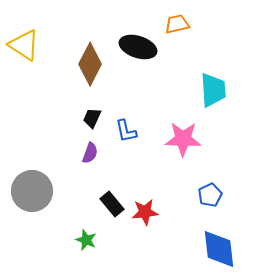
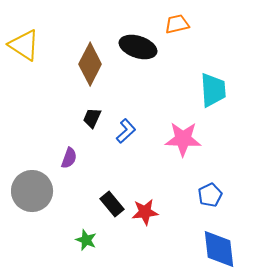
blue L-shape: rotated 120 degrees counterclockwise
purple semicircle: moved 21 px left, 5 px down
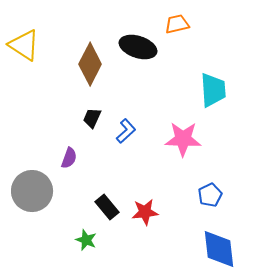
black rectangle: moved 5 px left, 3 px down
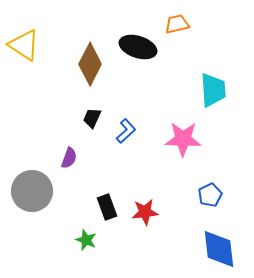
black rectangle: rotated 20 degrees clockwise
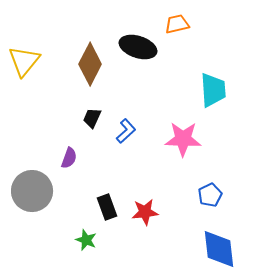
yellow triangle: moved 16 px down; rotated 36 degrees clockwise
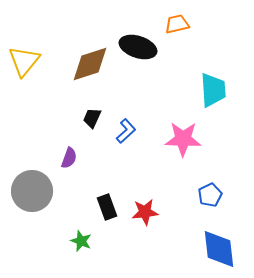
brown diamond: rotated 45 degrees clockwise
green star: moved 5 px left, 1 px down
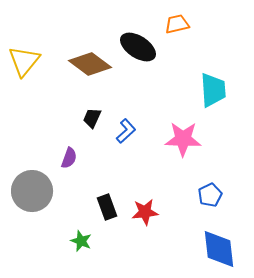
black ellipse: rotated 15 degrees clockwise
brown diamond: rotated 54 degrees clockwise
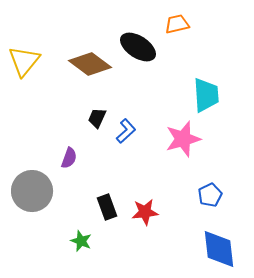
cyan trapezoid: moved 7 px left, 5 px down
black trapezoid: moved 5 px right
pink star: rotated 18 degrees counterclockwise
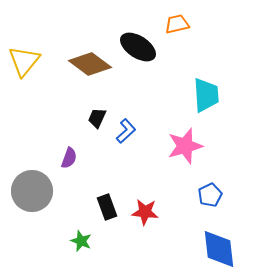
pink star: moved 2 px right, 7 px down
red star: rotated 12 degrees clockwise
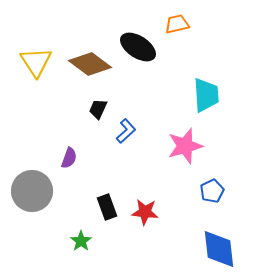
yellow triangle: moved 12 px right, 1 px down; rotated 12 degrees counterclockwise
black trapezoid: moved 1 px right, 9 px up
blue pentagon: moved 2 px right, 4 px up
green star: rotated 15 degrees clockwise
